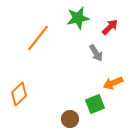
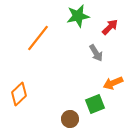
green star: moved 2 px up
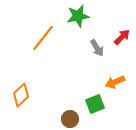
red arrow: moved 12 px right, 10 px down
orange line: moved 5 px right
gray arrow: moved 1 px right, 5 px up
orange arrow: moved 2 px right, 1 px up
orange diamond: moved 2 px right, 1 px down
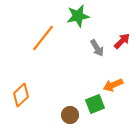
red arrow: moved 4 px down
orange arrow: moved 2 px left, 3 px down
brown circle: moved 4 px up
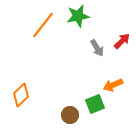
orange line: moved 13 px up
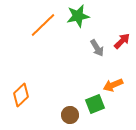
orange line: rotated 8 degrees clockwise
